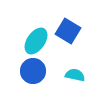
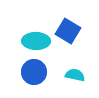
cyan ellipse: rotated 56 degrees clockwise
blue circle: moved 1 px right, 1 px down
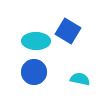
cyan semicircle: moved 5 px right, 4 px down
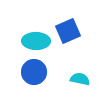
blue square: rotated 35 degrees clockwise
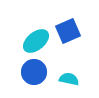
cyan ellipse: rotated 40 degrees counterclockwise
cyan semicircle: moved 11 px left
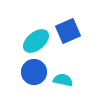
cyan semicircle: moved 6 px left, 1 px down
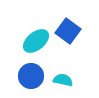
blue square: rotated 30 degrees counterclockwise
blue circle: moved 3 px left, 4 px down
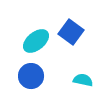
blue square: moved 3 px right, 1 px down
cyan semicircle: moved 20 px right
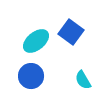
cyan semicircle: rotated 132 degrees counterclockwise
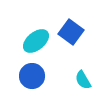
blue circle: moved 1 px right
